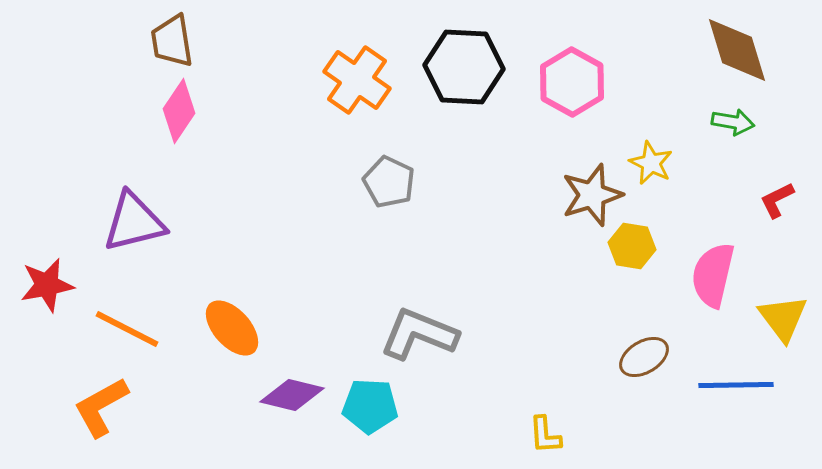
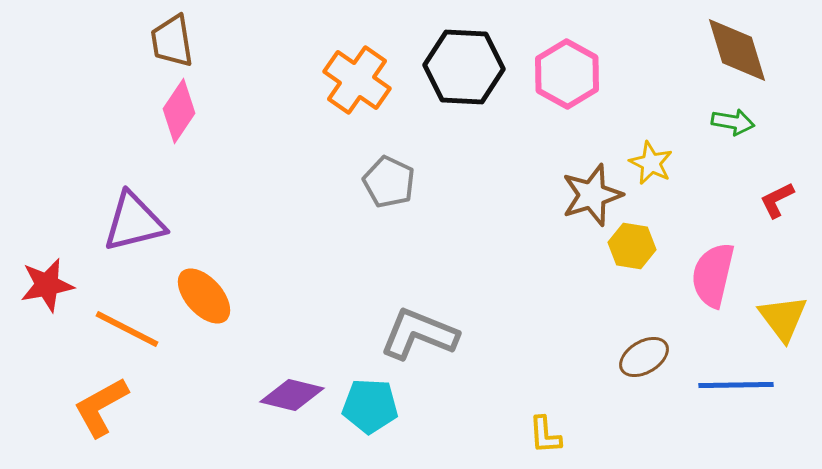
pink hexagon: moved 5 px left, 8 px up
orange ellipse: moved 28 px left, 32 px up
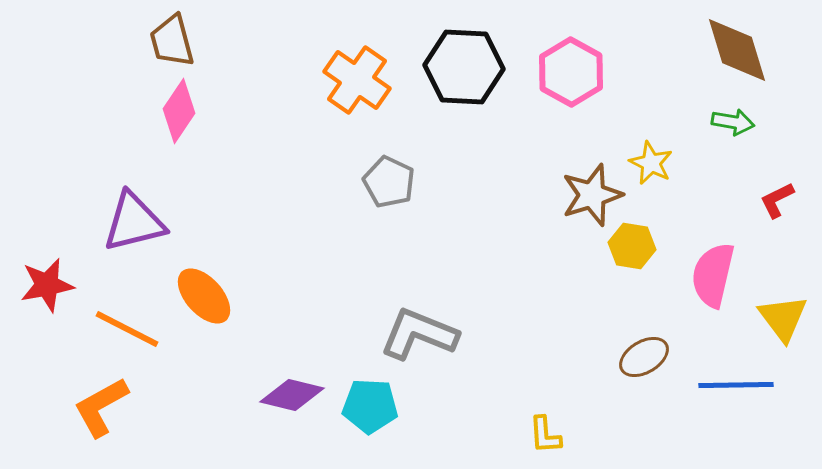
brown trapezoid: rotated 6 degrees counterclockwise
pink hexagon: moved 4 px right, 2 px up
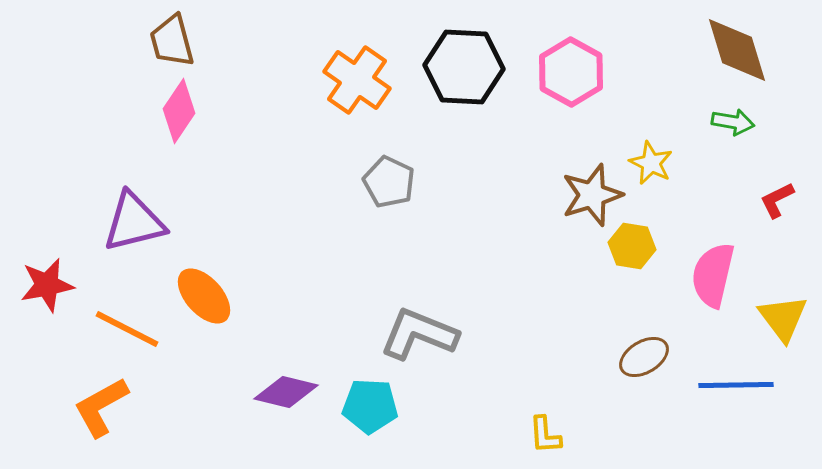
purple diamond: moved 6 px left, 3 px up
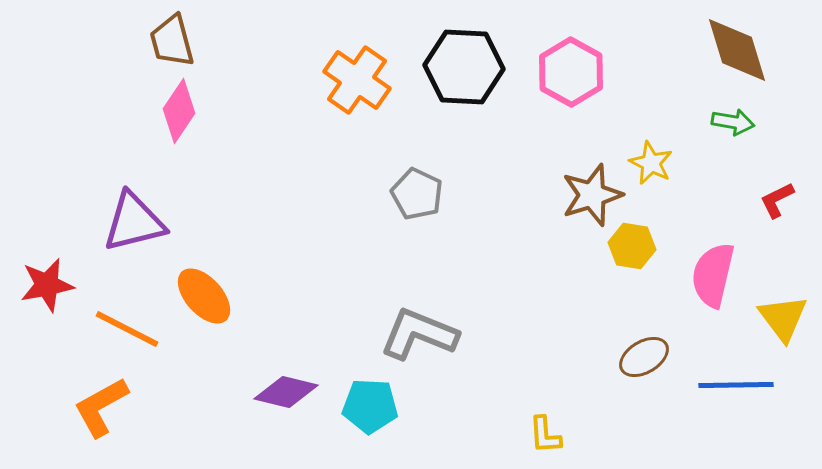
gray pentagon: moved 28 px right, 12 px down
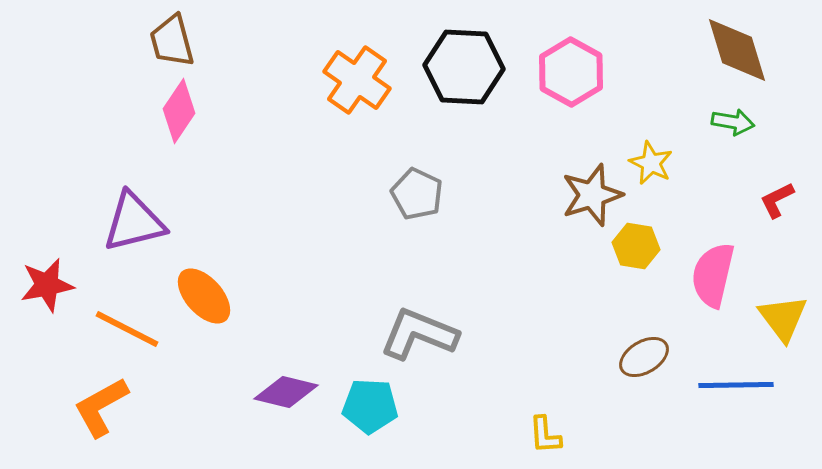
yellow hexagon: moved 4 px right
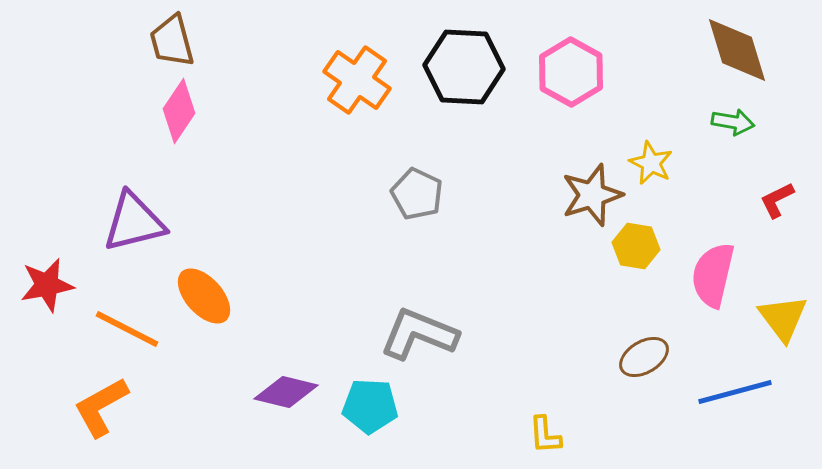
blue line: moved 1 px left, 7 px down; rotated 14 degrees counterclockwise
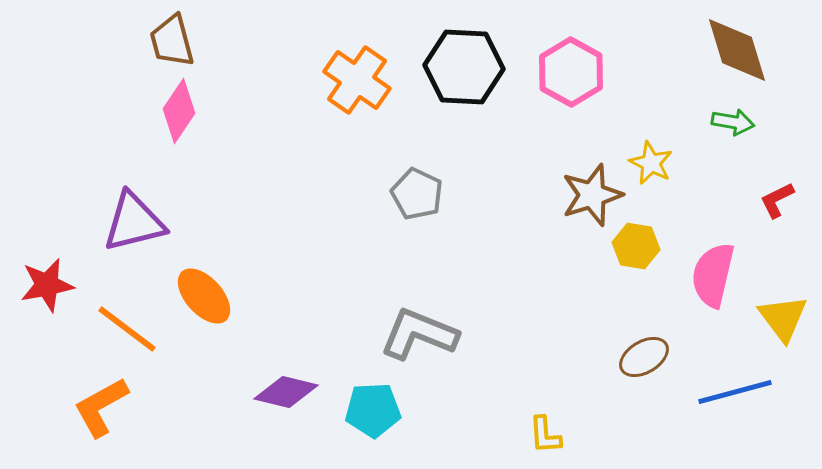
orange line: rotated 10 degrees clockwise
cyan pentagon: moved 3 px right, 4 px down; rotated 6 degrees counterclockwise
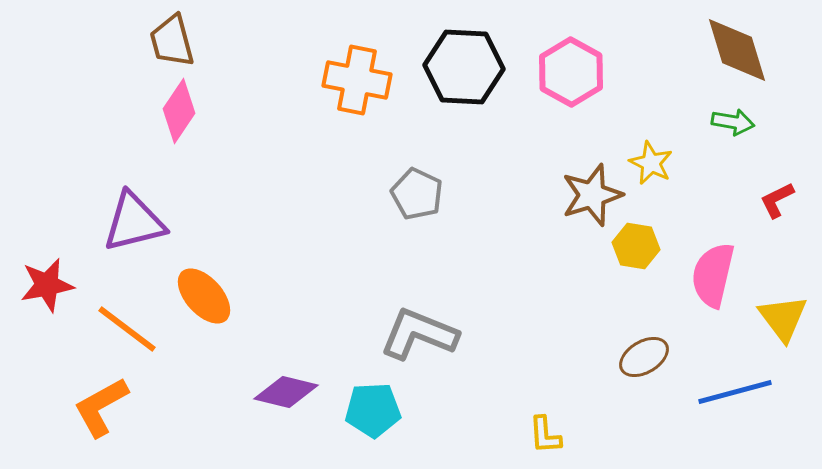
orange cross: rotated 24 degrees counterclockwise
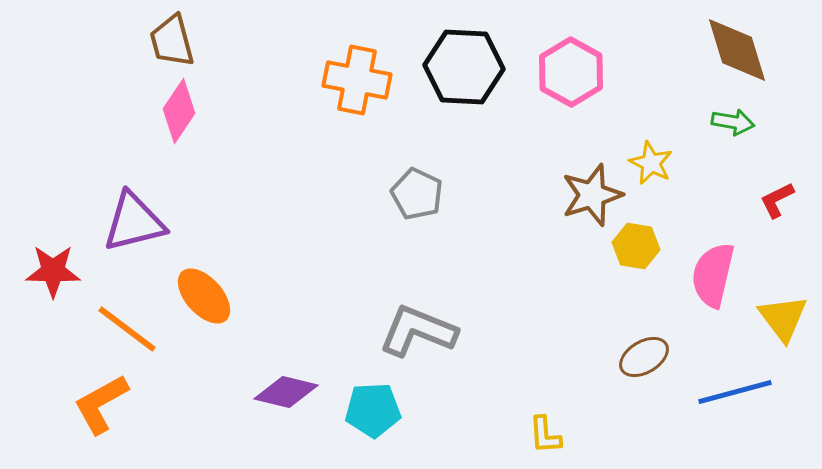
red star: moved 6 px right, 14 px up; rotated 12 degrees clockwise
gray L-shape: moved 1 px left, 3 px up
orange L-shape: moved 3 px up
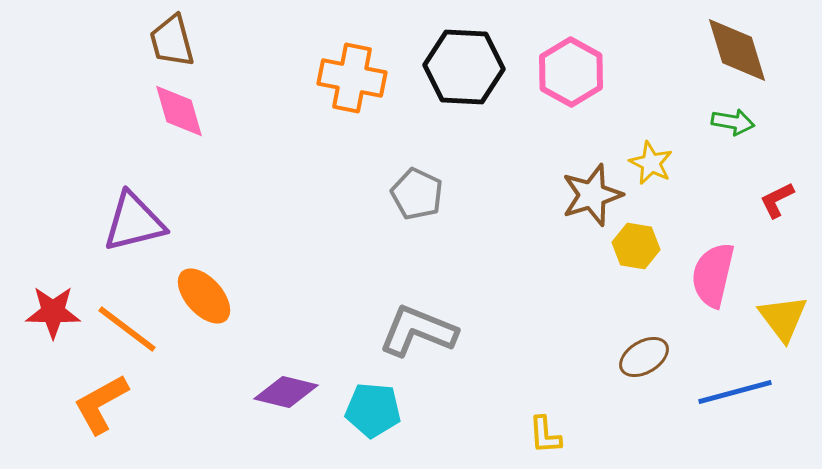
orange cross: moved 5 px left, 2 px up
pink diamond: rotated 50 degrees counterclockwise
red star: moved 41 px down
cyan pentagon: rotated 8 degrees clockwise
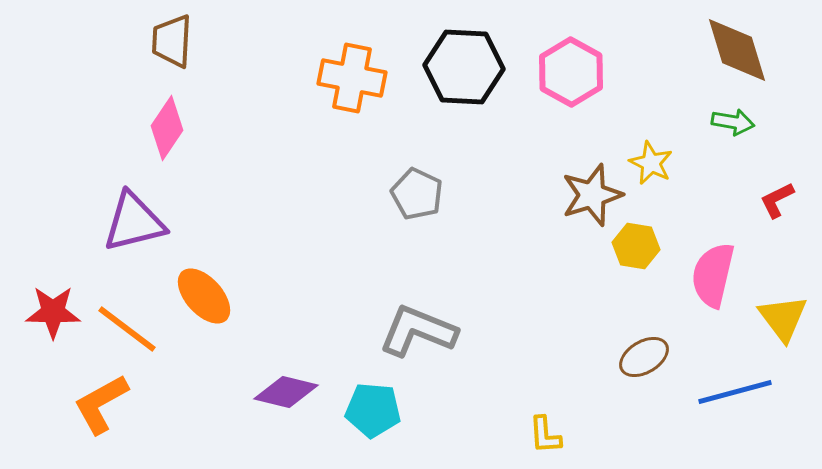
brown trapezoid: rotated 18 degrees clockwise
pink diamond: moved 12 px left, 17 px down; rotated 50 degrees clockwise
